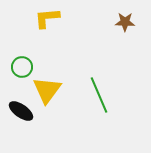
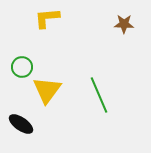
brown star: moved 1 px left, 2 px down
black ellipse: moved 13 px down
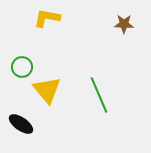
yellow L-shape: rotated 16 degrees clockwise
yellow triangle: rotated 16 degrees counterclockwise
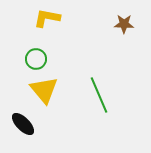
green circle: moved 14 px right, 8 px up
yellow triangle: moved 3 px left
black ellipse: moved 2 px right; rotated 10 degrees clockwise
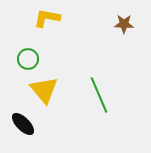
green circle: moved 8 px left
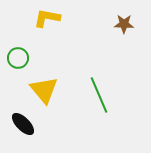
green circle: moved 10 px left, 1 px up
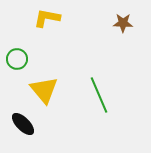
brown star: moved 1 px left, 1 px up
green circle: moved 1 px left, 1 px down
